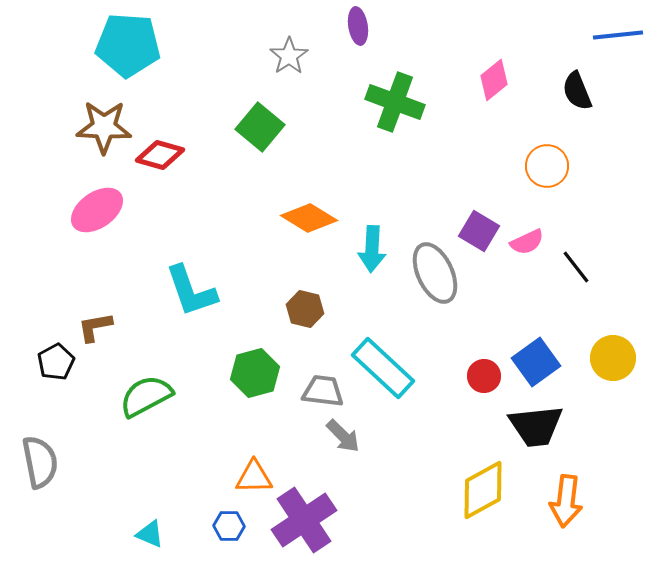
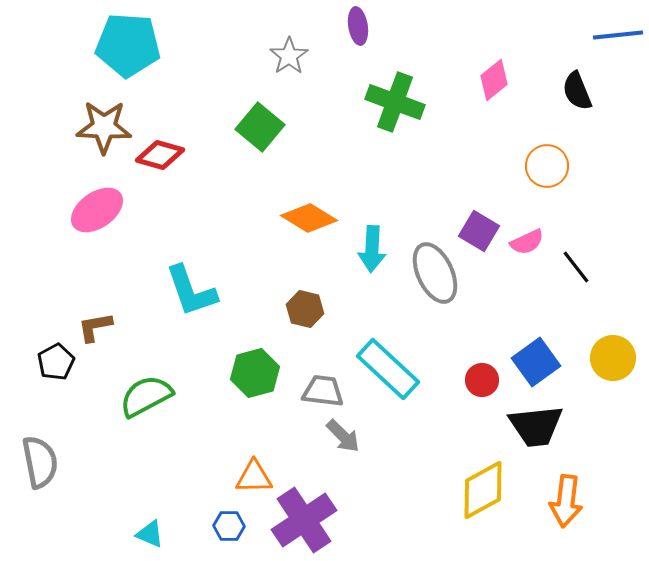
cyan rectangle: moved 5 px right, 1 px down
red circle: moved 2 px left, 4 px down
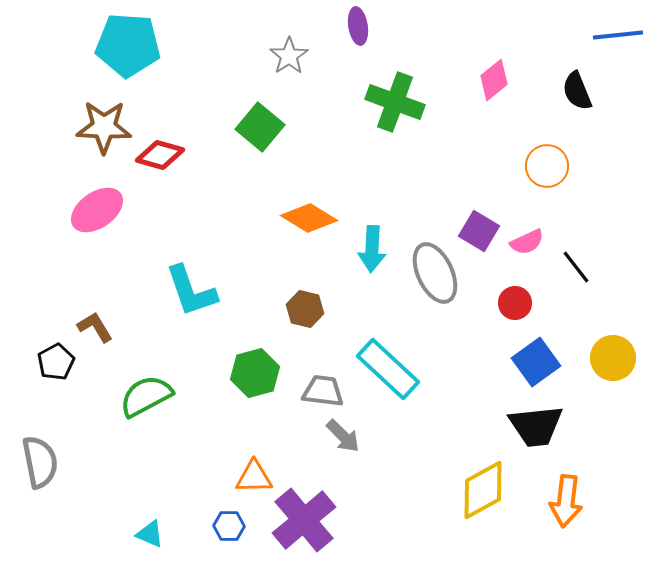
brown L-shape: rotated 69 degrees clockwise
red circle: moved 33 px right, 77 px up
purple cross: rotated 6 degrees counterclockwise
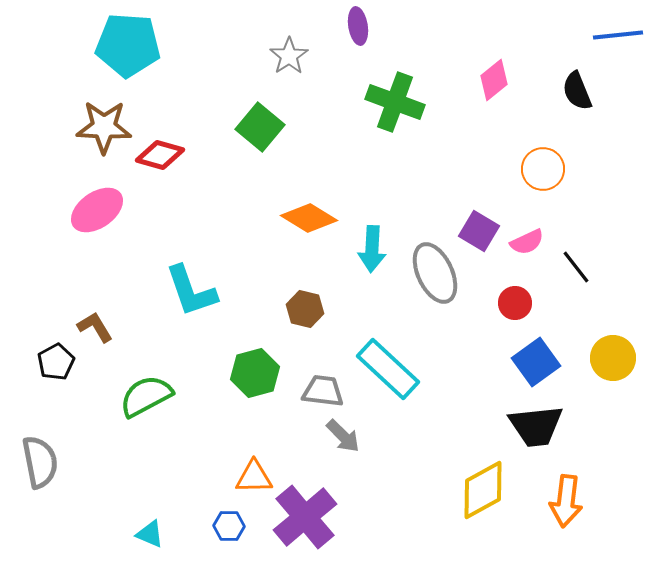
orange circle: moved 4 px left, 3 px down
purple cross: moved 1 px right, 3 px up
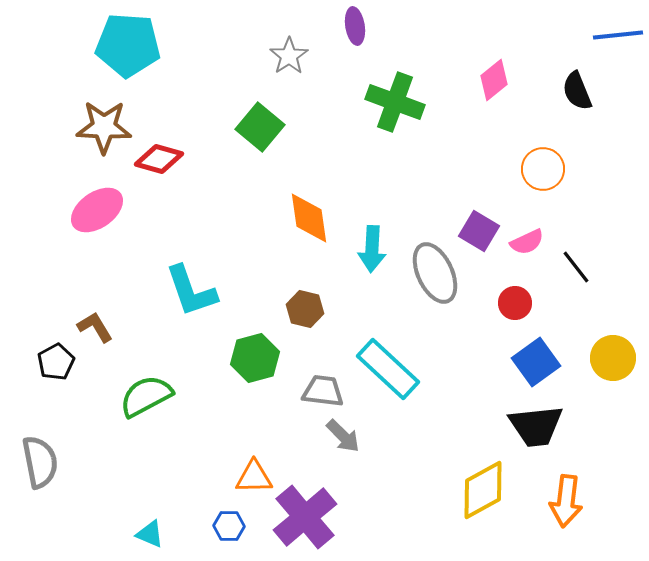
purple ellipse: moved 3 px left
red diamond: moved 1 px left, 4 px down
orange diamond: rotated 50 degrees clockwise
green hexagon: moved 15 px up
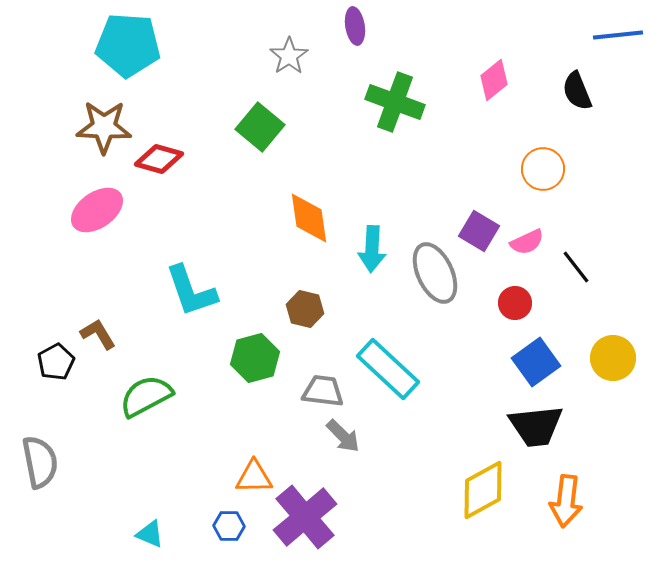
brown L-shape: moved 3 px right, 7 px down
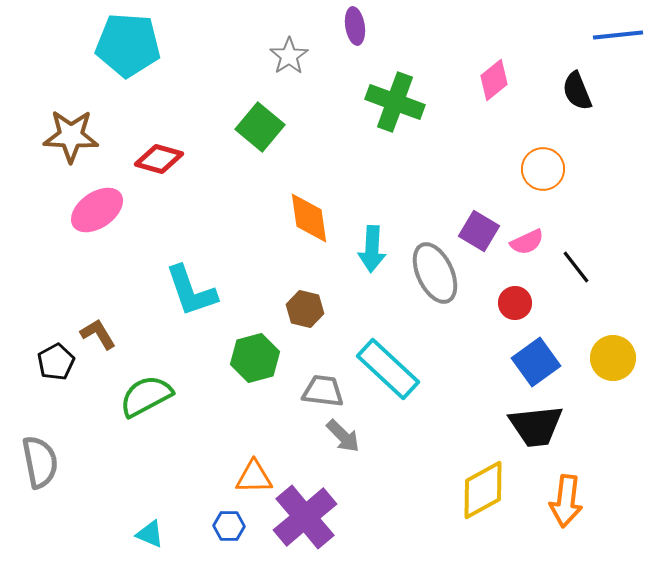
brown star: moved 33 px left, 9 px down
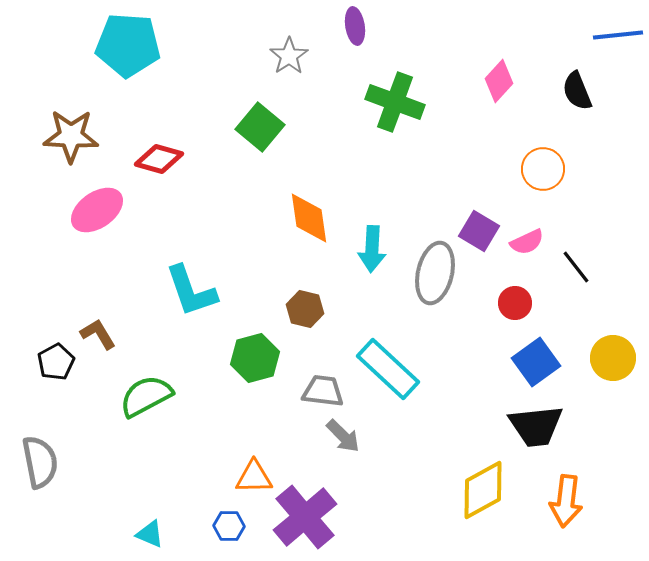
pink diamond: moved 5 px right, 1 px down; rotated 9 degrees counterclockwise
gray ellipse: rotated 38 degrees clockwise
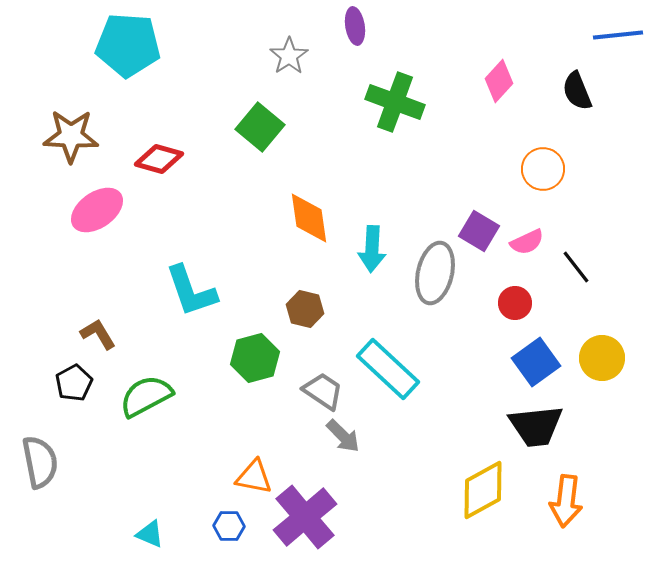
yellow circle: moved 11 px left
black pentagon: moved 18 px right, 21 px down
gray trapezoid: rotated 27 degrees clockwise
orange triangle: rotated 12 degrees clockwise
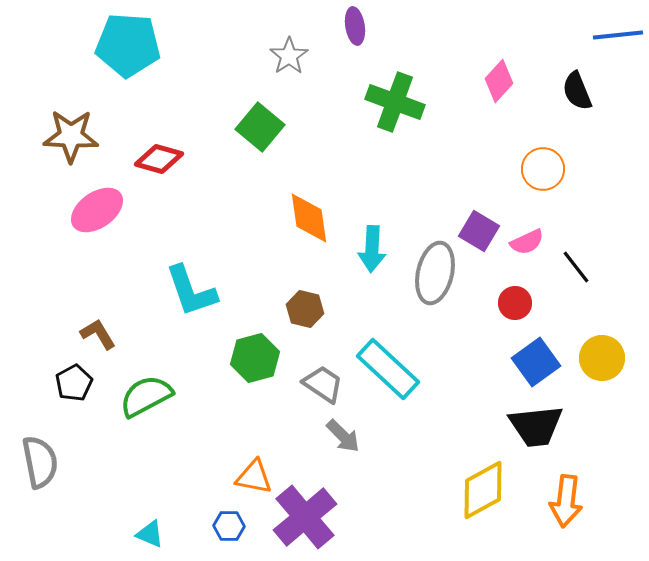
gray trapezoid: moved 7 px up
